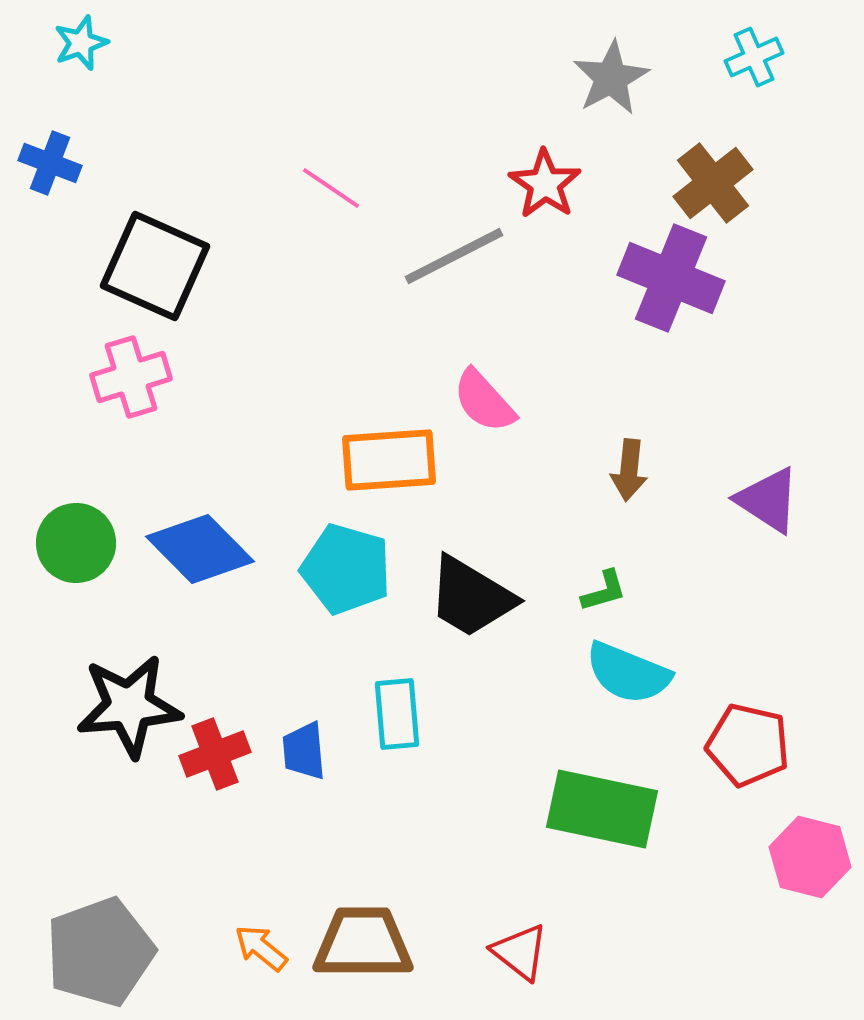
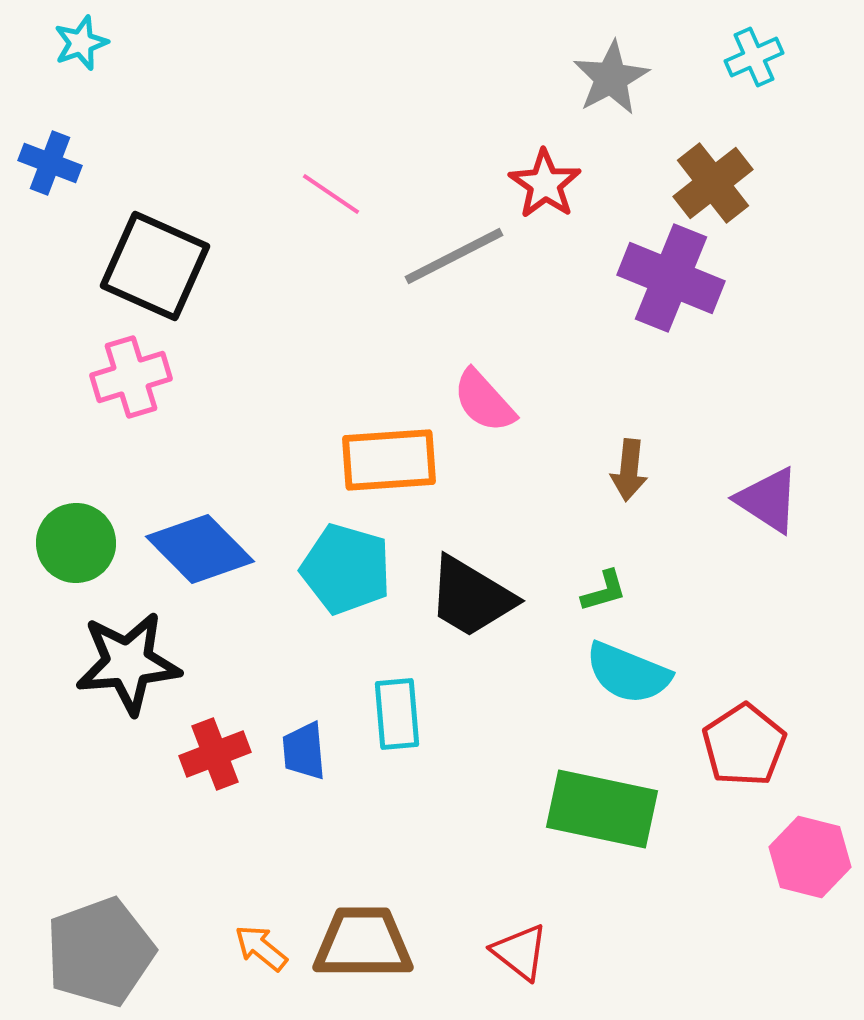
pink line: moved 6 px down
black star: moved 1 px left, 43 px up
red pentagon: moved 4 px left; rotated 26 degrees clockwise
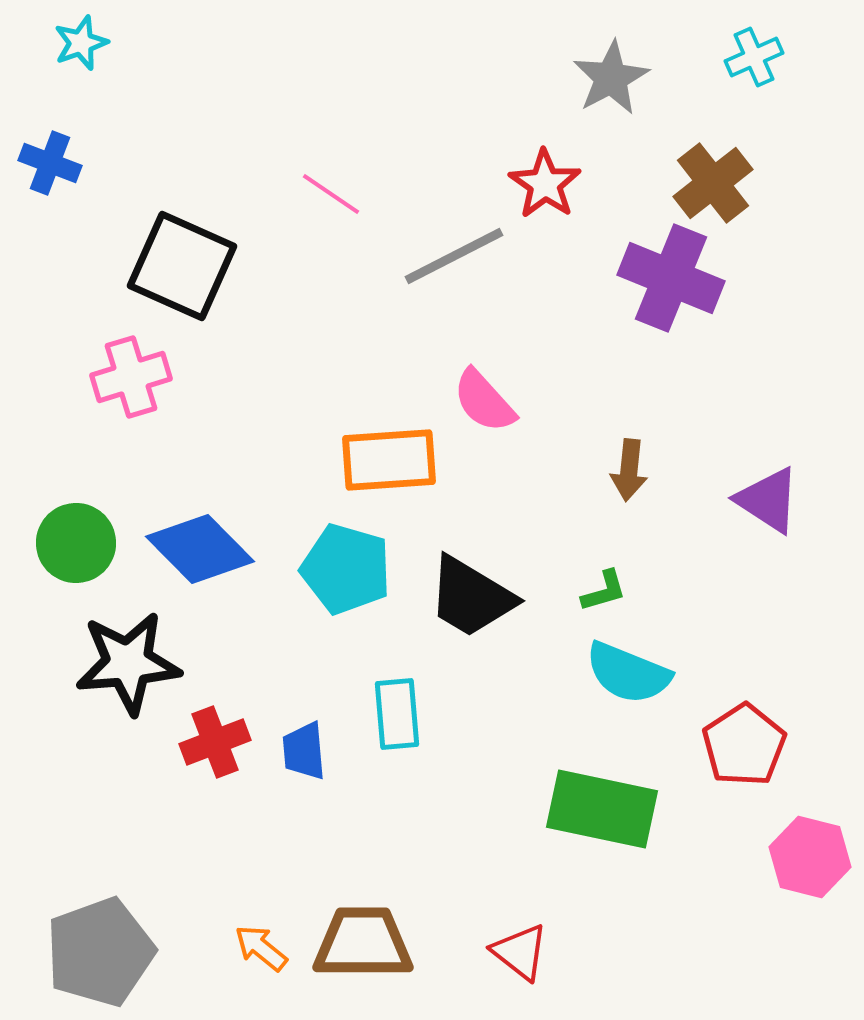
black square: moved 27 px right
red cross: moved 12 px up
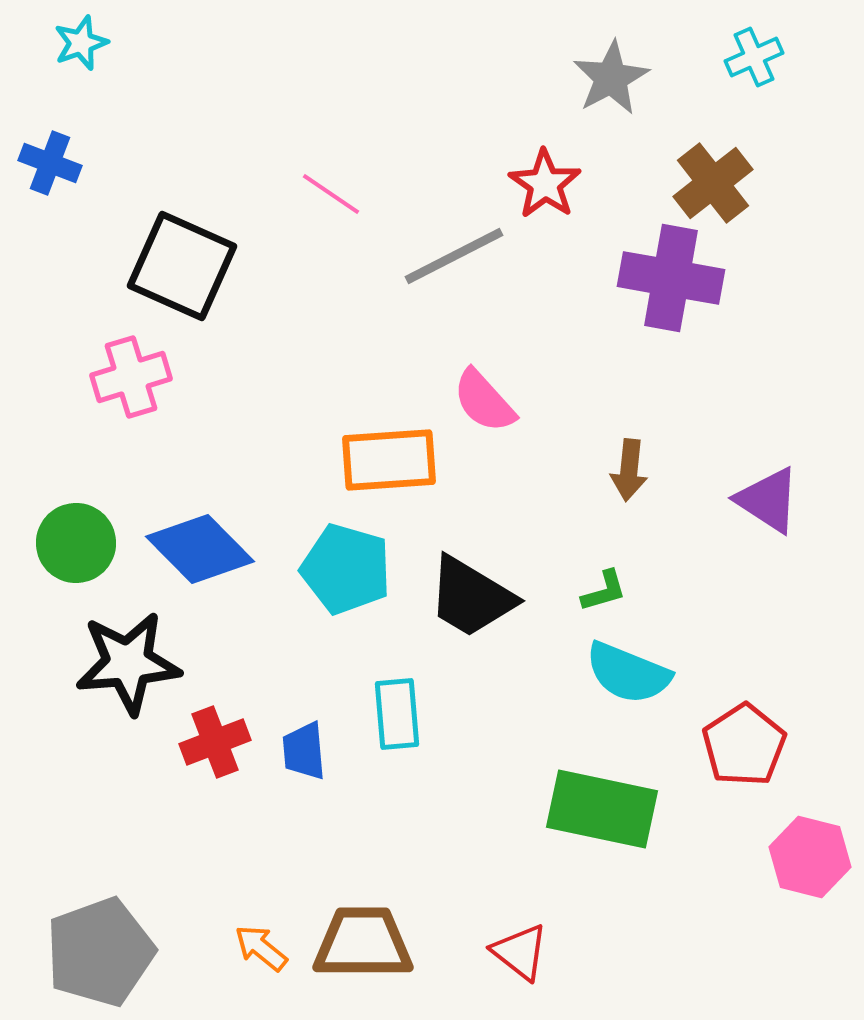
purple cross: rotated 12 degrees counterclockwise
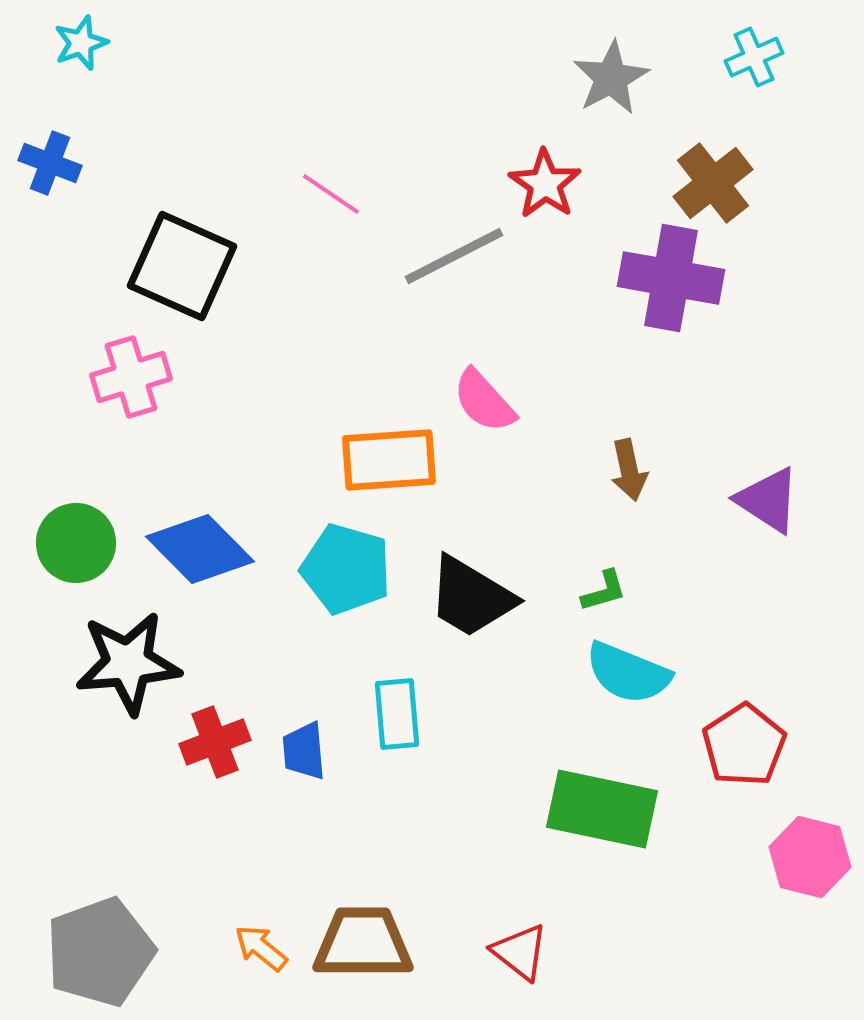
brown arrow: rotated 18 degrees counterclockwise
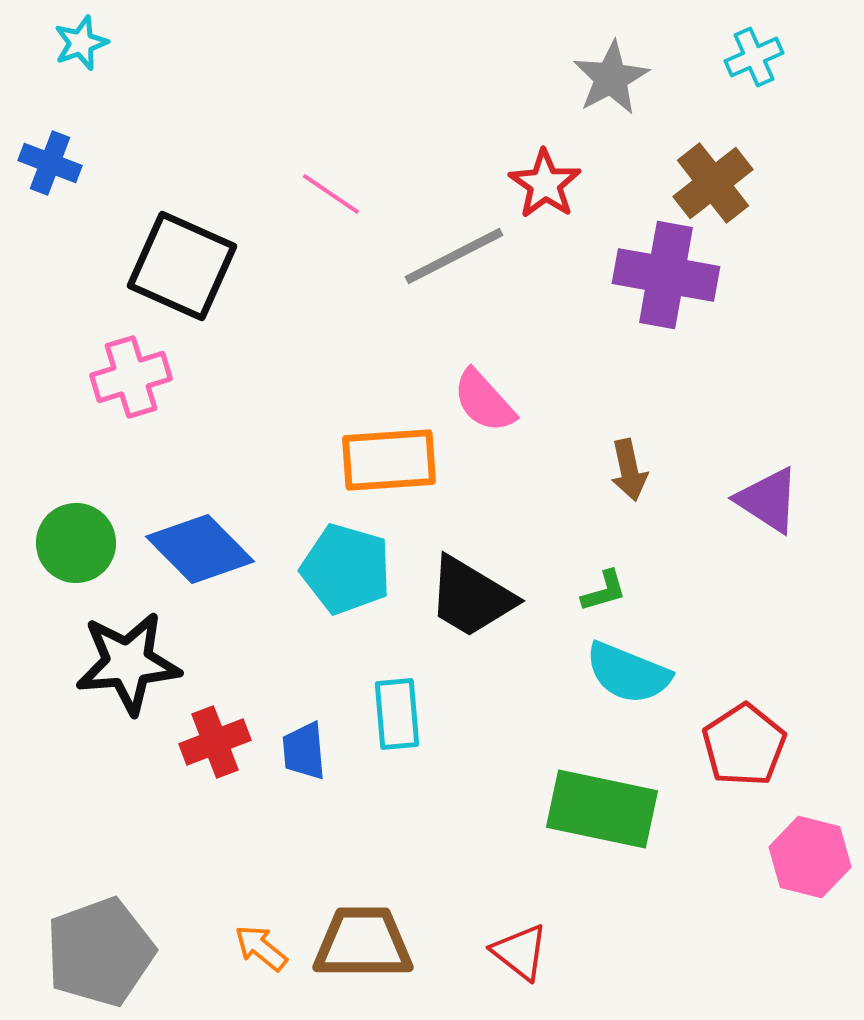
purple cross: moved 5 px left, 3 px up
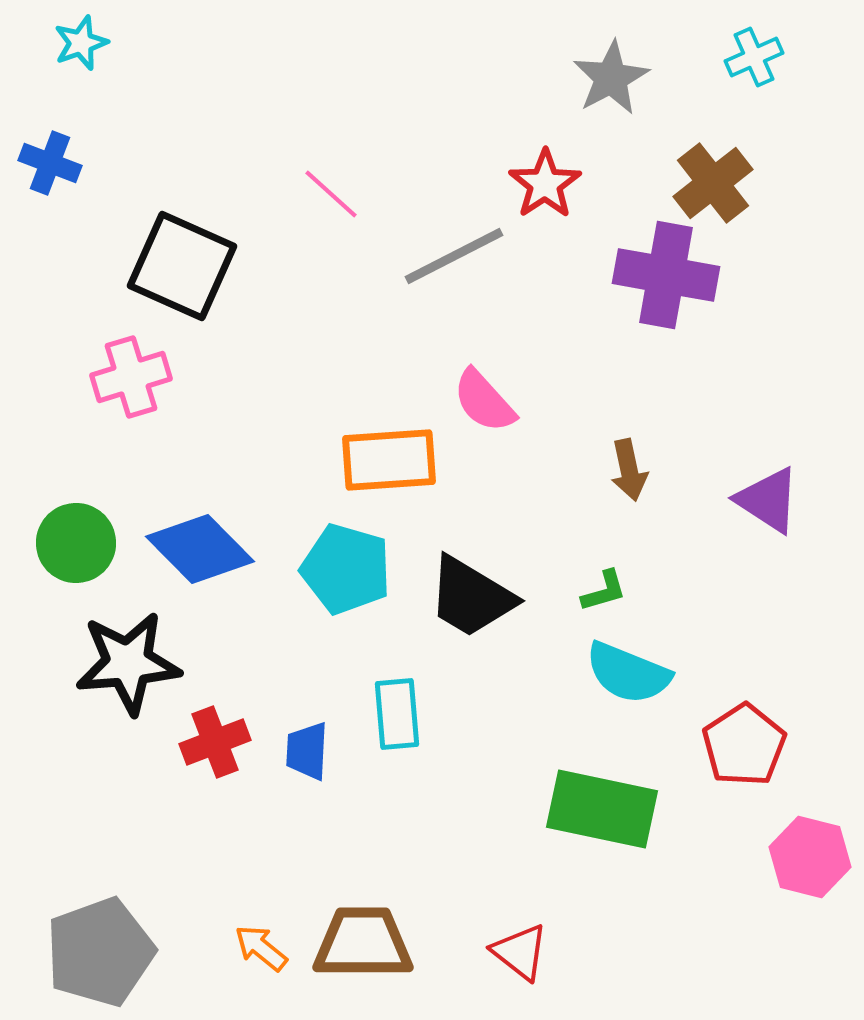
red star: rotated 4 degrees clockwise
pink line: rotated 8 degrees clockwise
blue trapezoid: moved 3 px right; rotated 8 degrees clockwise
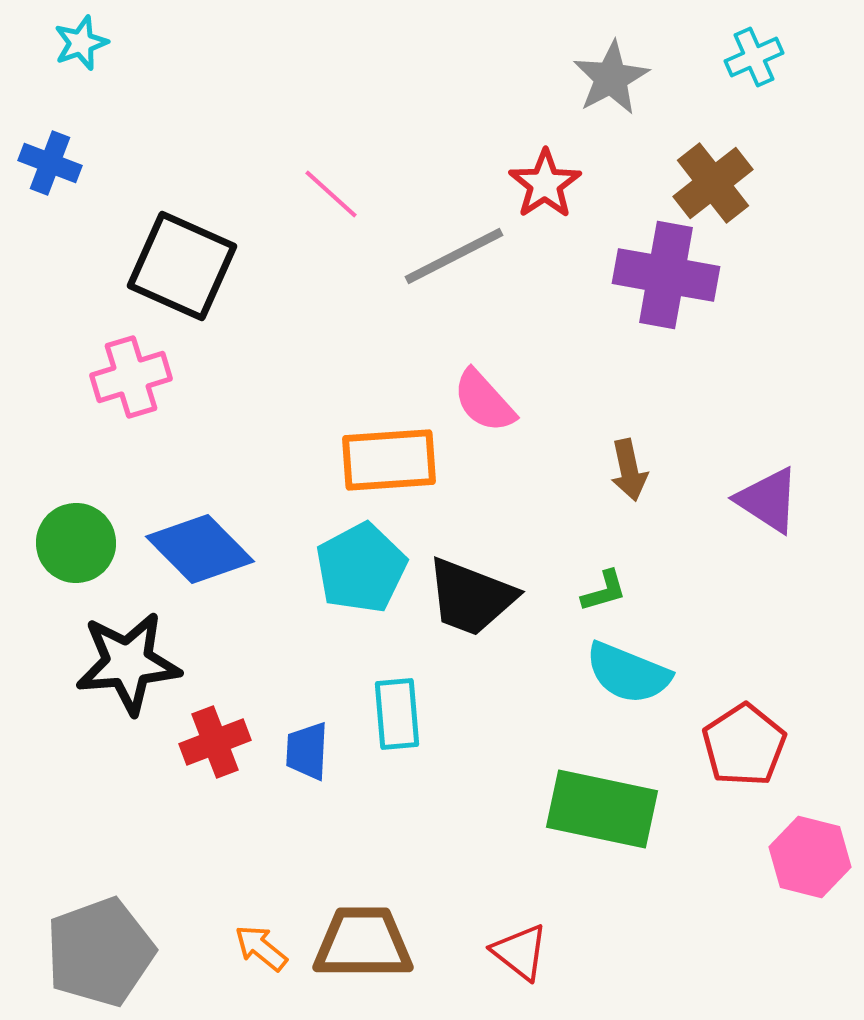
cyan pentagon: moved 15 px right, 1 px up; rotated 28 degrees clockwise
black trapezoid: rotated 10 degrees counterclockwise
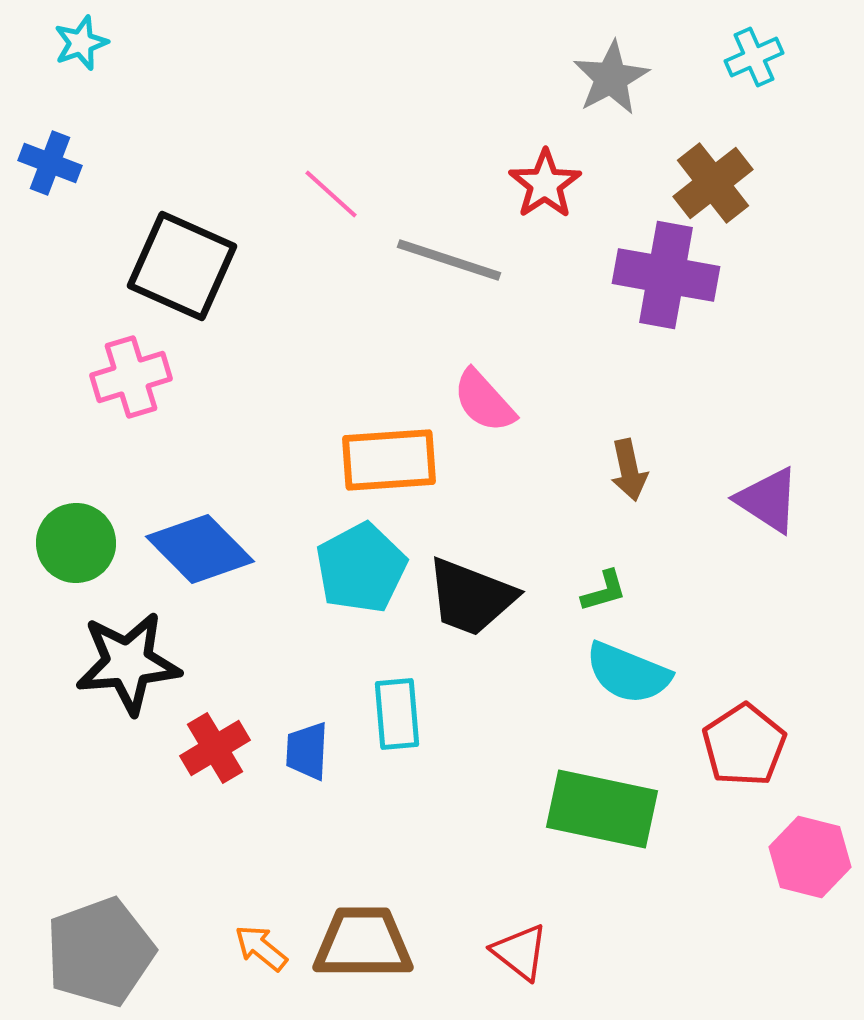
gray line: moved 5 px left, 4 px down; rotated 45 degrees clockwise
red cross: moved 6 px down; rotated 10 degrees counterclockwise
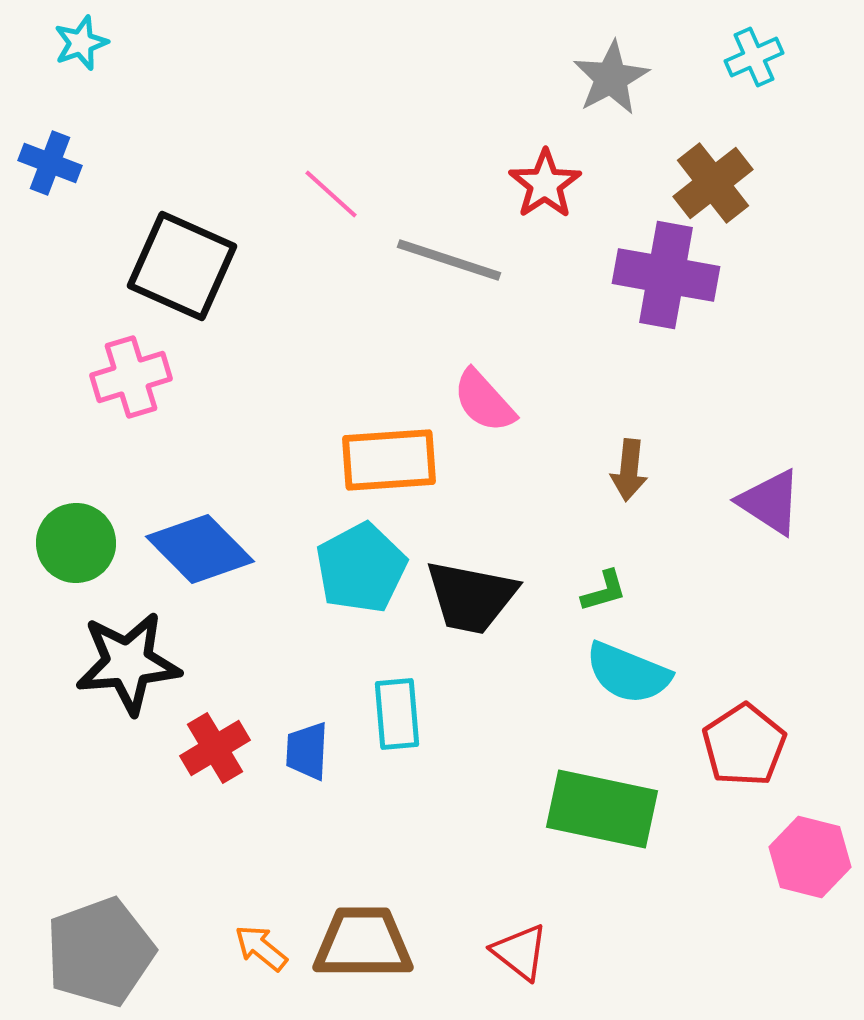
brown arrow: rotated 18 degrees clockwise
purple triangle: moved 2 px right, 2 px down
black trapezoid: rotated 10 degrees counterclockwise
